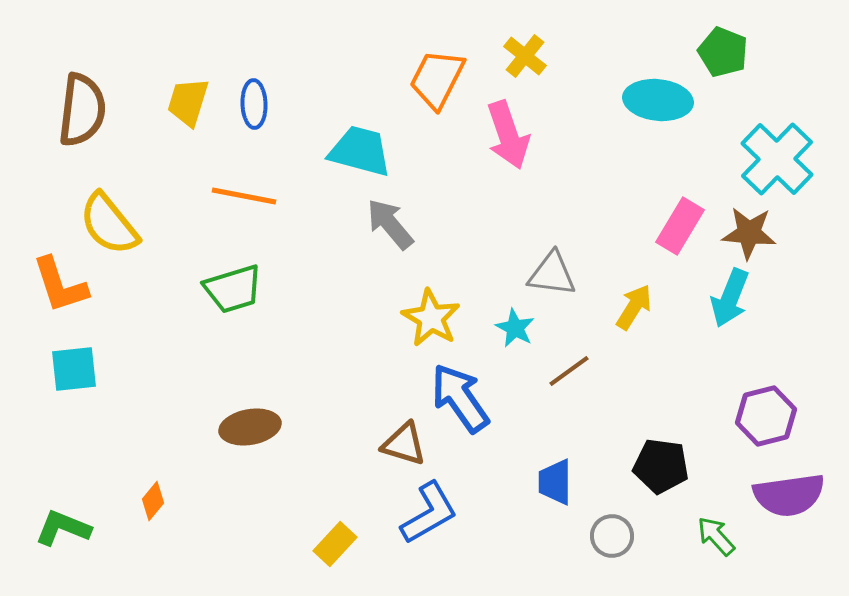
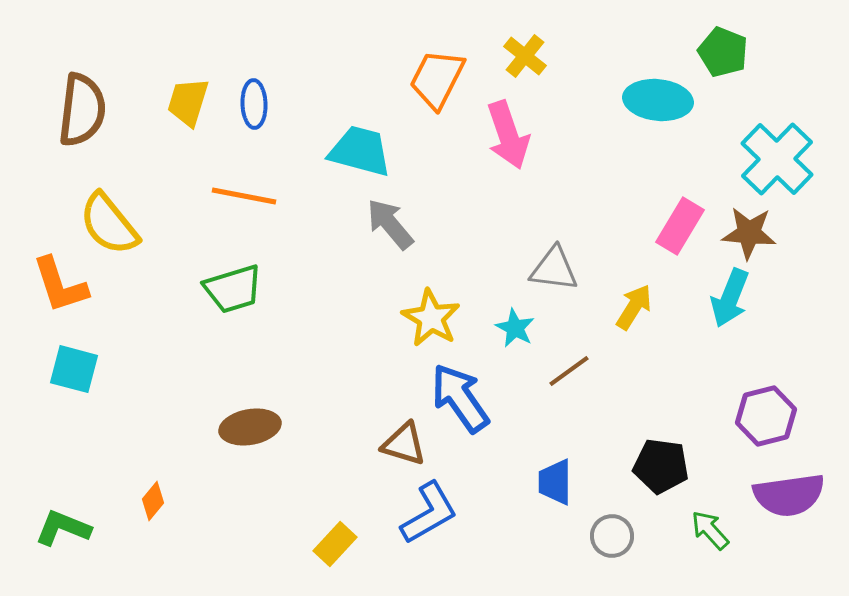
gray triangle: moved 2 px right, 5 px up
cyan square: rotated 21 degrees clockwise
green arrow: moved 6 px left, 6 px up
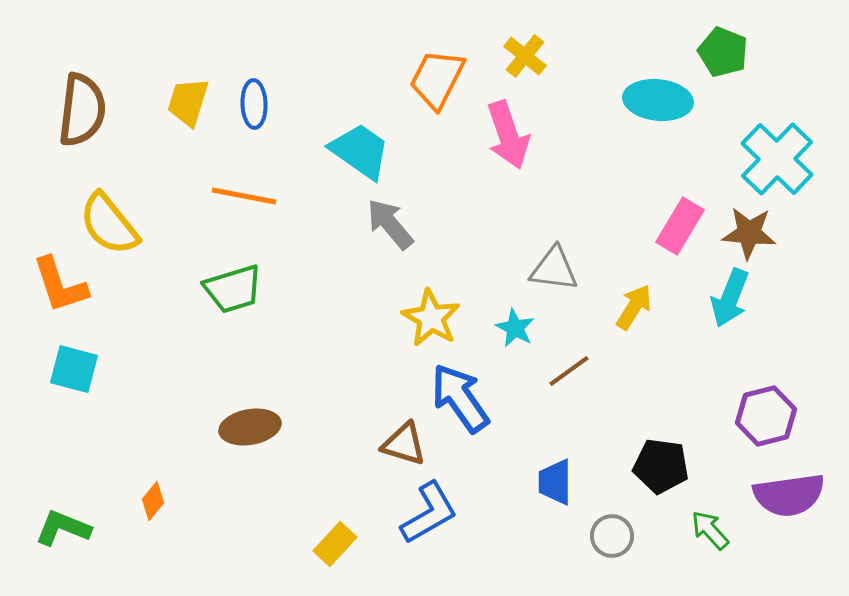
cyan trapezoid: rotated 20 degrees clockwise
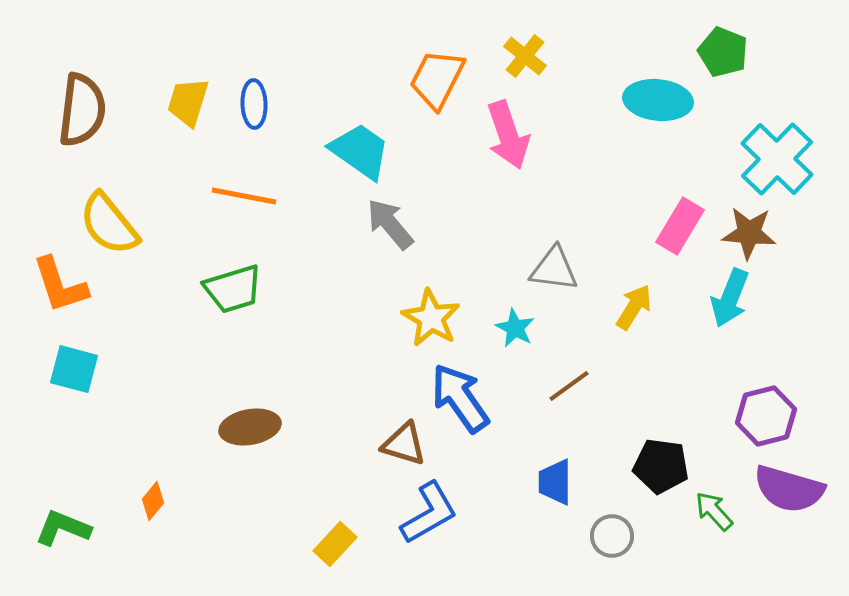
brown line: moved 15 px down
purple semicircle: moved 6 px up; rotated 24 degrees clockwise
green arrow: moved 4 px right, 19 px up
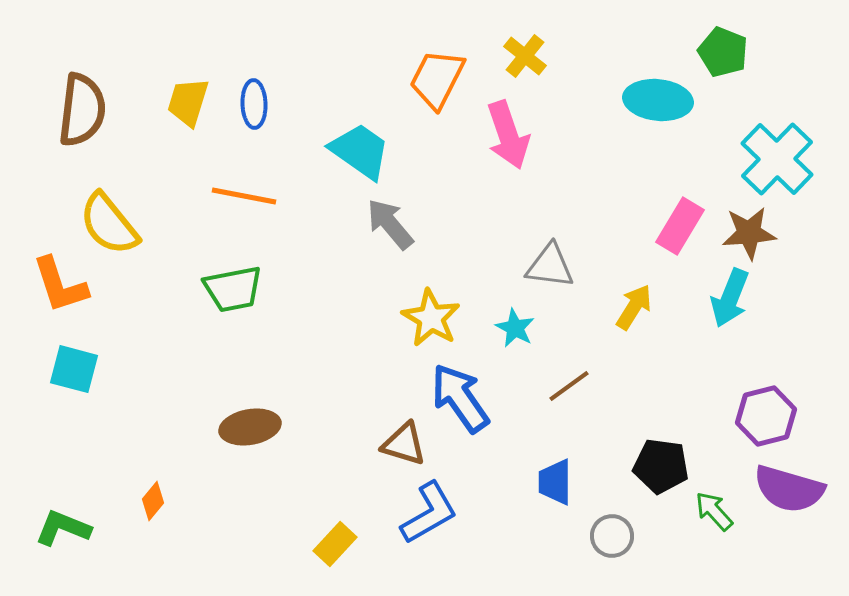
brown star: rotated 10 degrees counterclockwise
gray triangle: moved 4 px left, 3 px up
green trapezoid: rotated 6 degrees clockwise
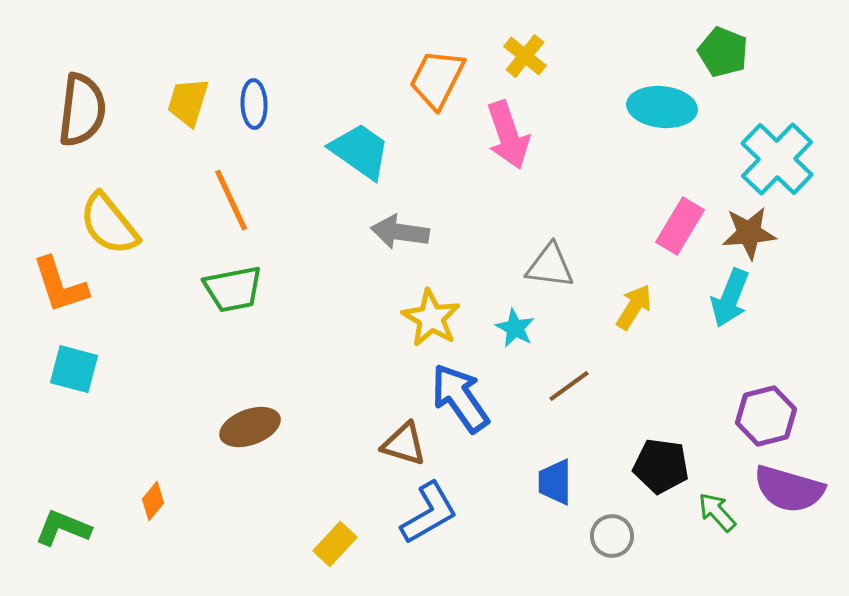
cyan ellipse: moved 4 px right, 7 px down
orange line: moved 13 px left, 4 px down; rotated 54 degrees clockwise
gray arrow: moved 10 px right, 8 px down; rotated 42 degrees counterclockwise
brown ellipse: rotated 10 degrees counterclockwise
green arrow: moved 3 px right, 1 px down
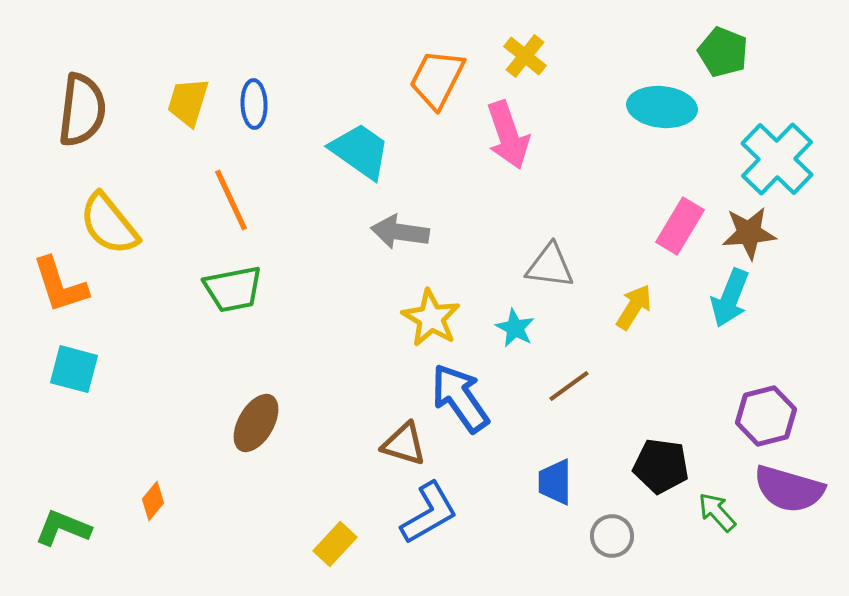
brown ellipse: moved 6 px right, 4 px up; rotated 40 degrees counterclockwise
